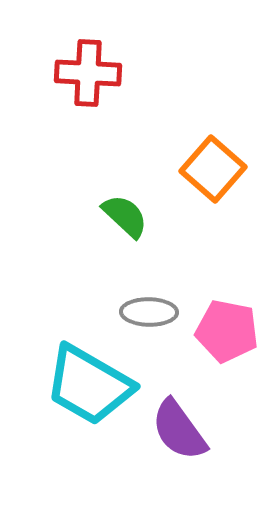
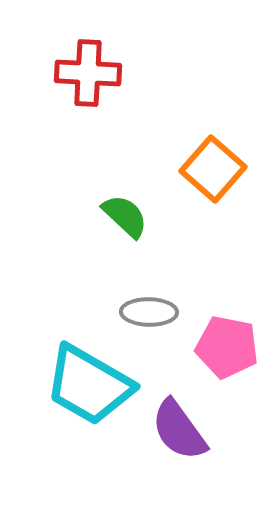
pink pentagon: moved 16 px down
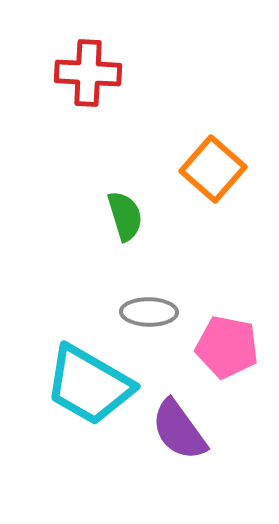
green semicircle: rotated 30 degrees clockwise
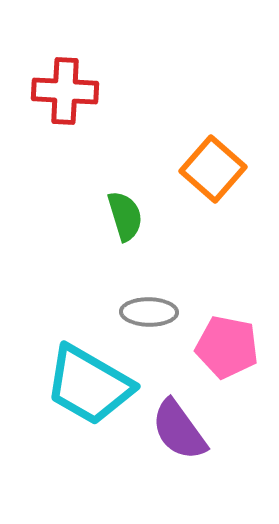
red cross: moved 23 px left, 18 px down
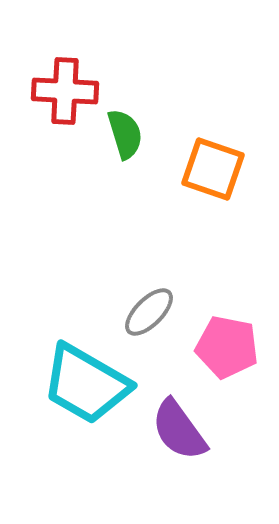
orange square: rotated 22 degrees counterclockwise
green semicircle: moved 82 px up
gray ellipse: rotated 46 degrees counterclockwise
cyan trapezoid: moved 3 px left, 1 px up
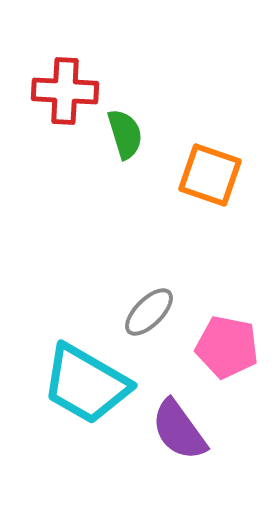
orange square: moved 3 px left, 6 px down
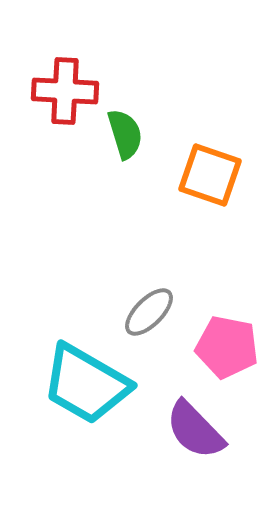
purple semicircle: moved 16 px right; rotated 8 degrees counterclockwise
